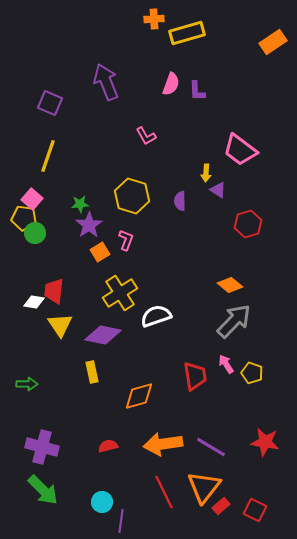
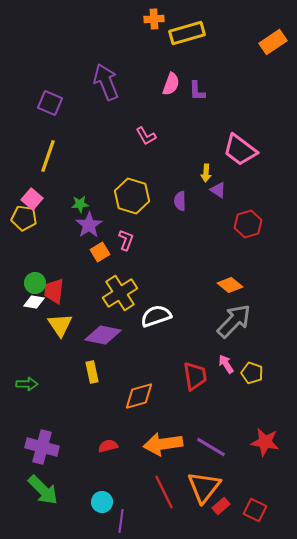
green circle at (35, 233): moved 50 px down
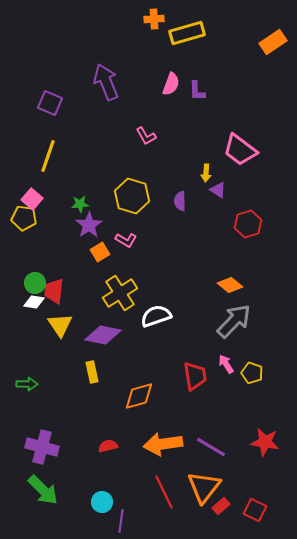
pink L-shape at (126, 240): rotated 100 degrees clockwise
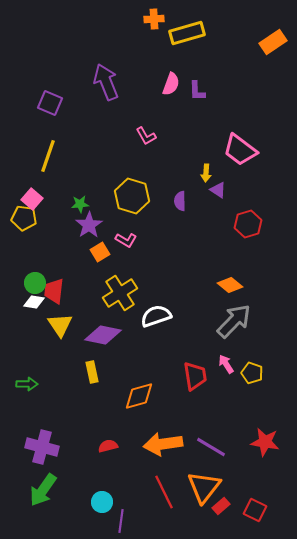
green arrow at (43, 490): rotated 80 degrees clockwise
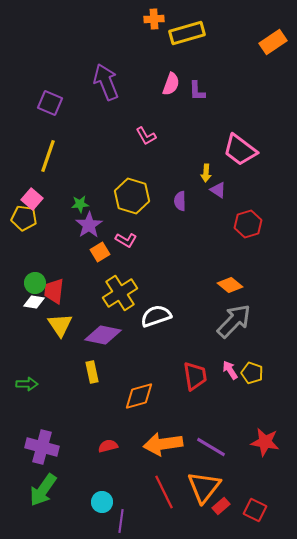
pink arrow at (226, 364): moved 4 px right, 6 px down
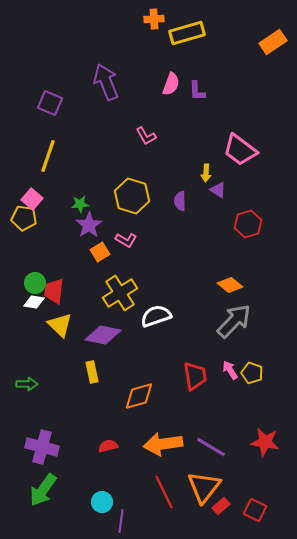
yellow triangle at (60, 325): rotated 12 degrees counterclockwise
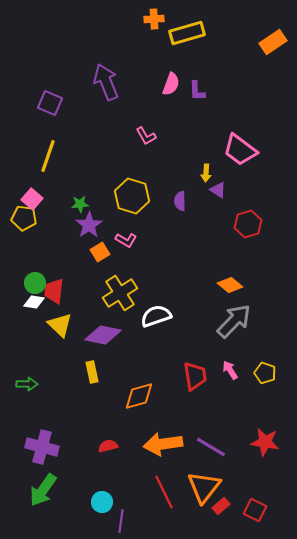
yellow pentagon at (252, 373): moved 13 px right
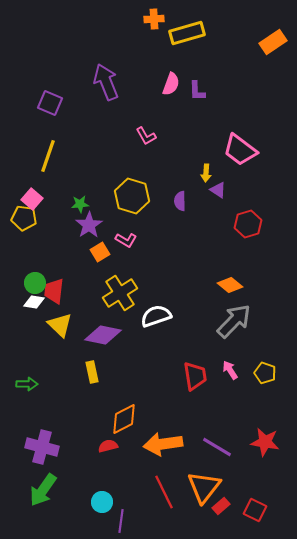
orange diamond at (139, 396): moved 15 px left, 23 px down; rotated 12 degrees counterclockwise
purple line at (211, 447): moved 6 px right
